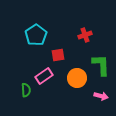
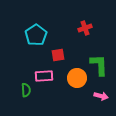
red cross: moved 7 px up
green L-shape: moved 2 px left
pink rectangle: rotated 30 degrees clockwise
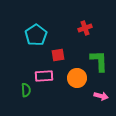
green L-shape: moved 4 px up
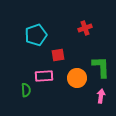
cyan pentagon: rotated 15 degrees clockwise
green L-shape: moved 2 px right, 6 px down
pink arrow: rotated 96 degrees counterclockwise
